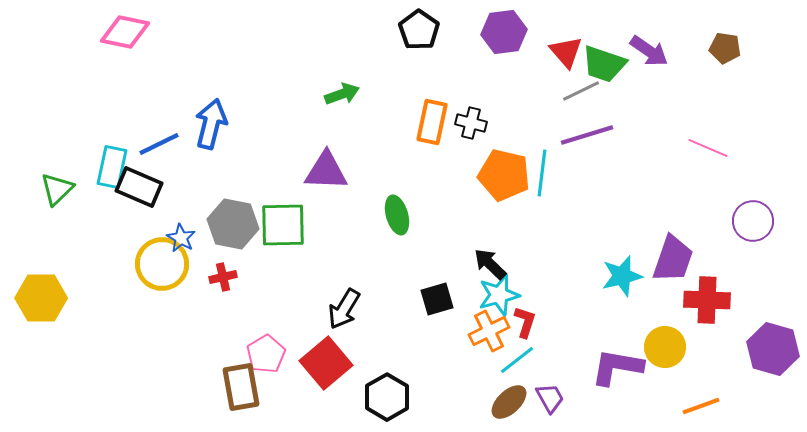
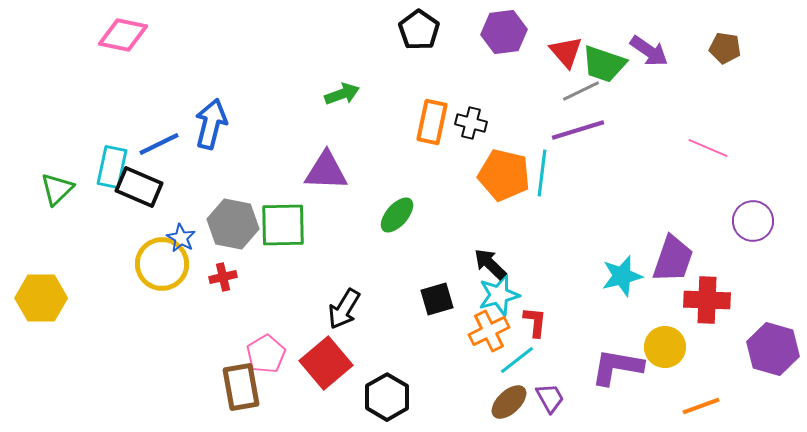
pink diamond at (125, 32): moved 2 px left, 3 px down
purple line at (587, 135): moved 9 px left, 5 px up
green ellipse at (397, 215): rotated 57 degrees clockwise
red L-shape at (525, 322): moved 10 px right; rotated 12 degrees counterclockwise
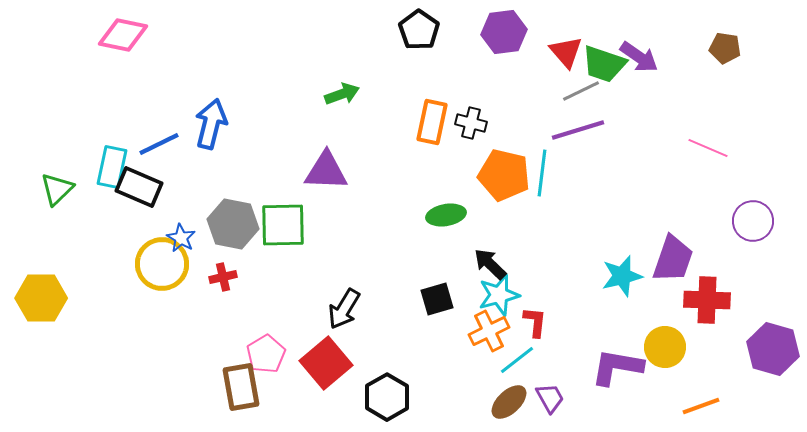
purple arrow at (649, 51): moved 10 px left, 6 px down
green ellipse at (397, 215): moved 49 px right; rotated 39 degrees clockwise
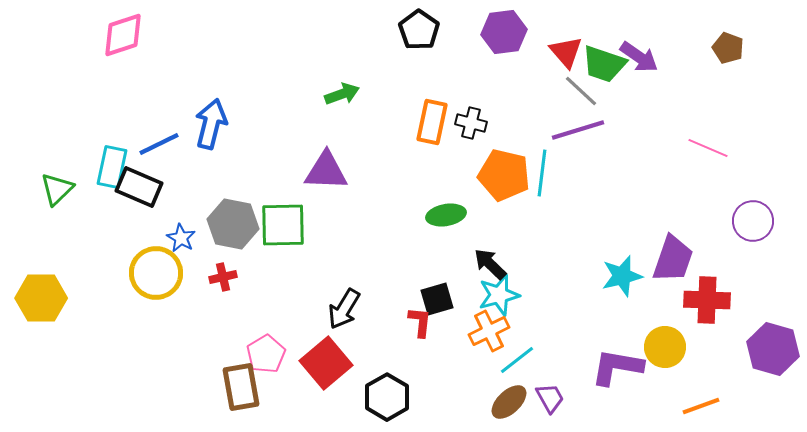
pink diamond at (123, 35): rotated 30 degrees counterclockwise
brown pentagon at (725, 48): moved 3 px right; rotated 12 degrees clockwise
gray line at (581, 91): rotated 69 degrees clockwise
yellow circle at (162, 264): moved 6 px left, 9 px down
red L-shape at (535, 322): moved 115 px left
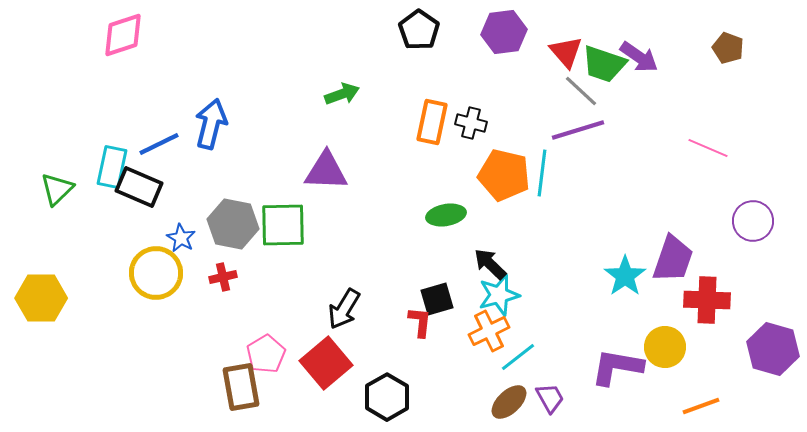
cyan star at (622, 276): moved 3 px right; rotated 21 degrees counterclockwise
cyan line at (517, 360): moved 1 px right, 3 px up
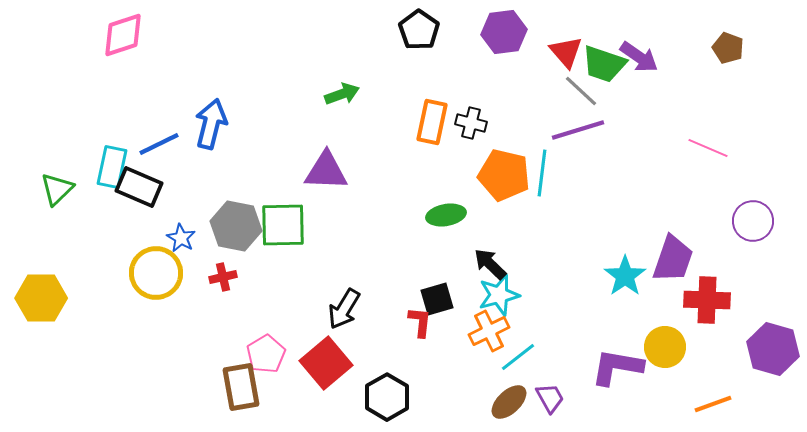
gray hexagon at (233, 224): moved 3 px right, 2 px down
orange line at (701, 406): moved 12 px right, 2 px up
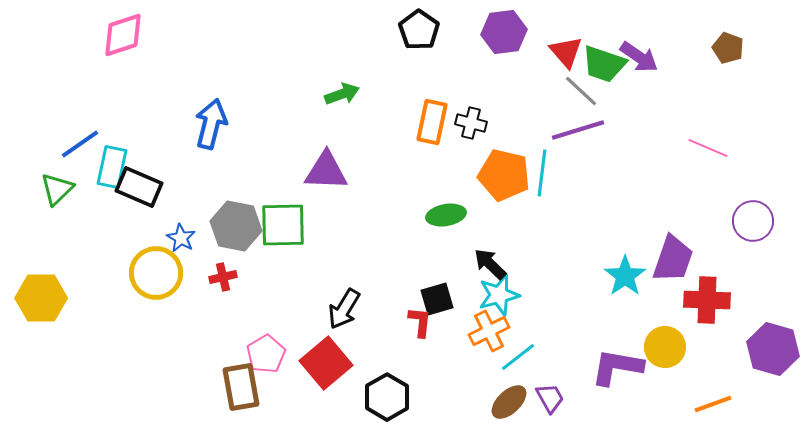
blue line at (159, 144): moved 79 px left; rotated 9 degrees counterclockwise
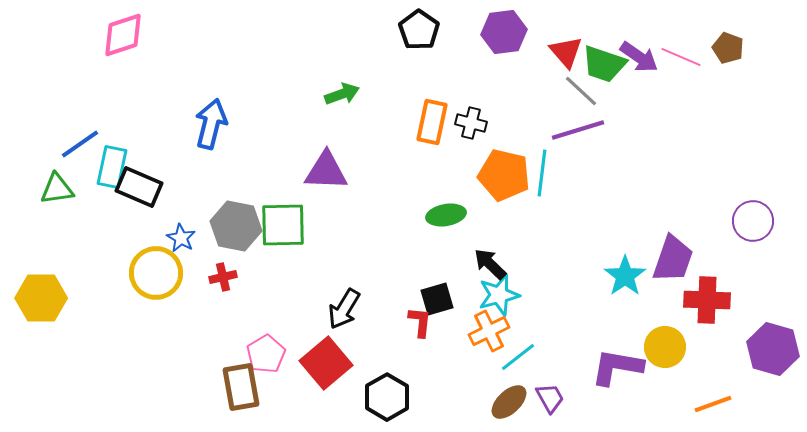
pink line at (708, 148): moved 27 px left, 91 px up
green triangle at (57, 189): rotated 36 degrees clockwise
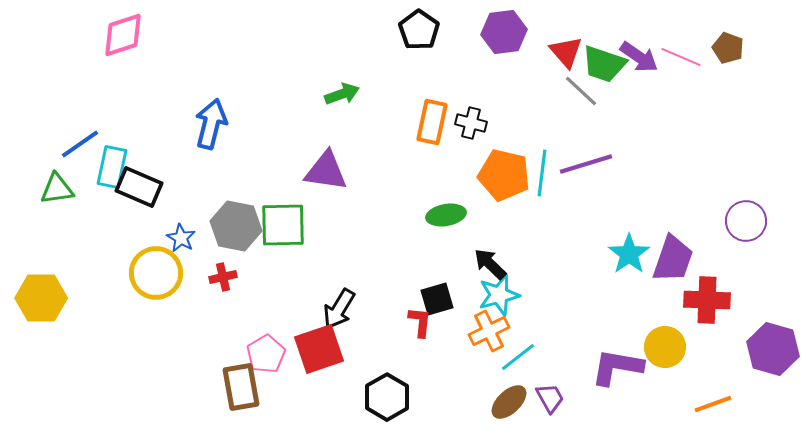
purple line at (578, 130): moved 8 px right, 34 px down
purple triangle at (326, 171): rotated 6 degrees clockwise
purple circle at (753, 221): moved 7 px left
cyan star at (625, 276): moved 4 px right, 22 px up
black arrow at (344, 309): moved 5 px left
red square at (326, 363): moved 7 px left, 14 px up; rotated 21 degrees clockwise
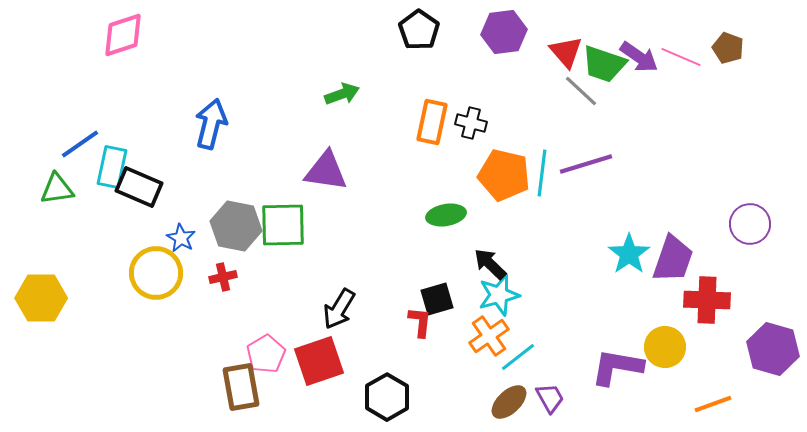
purple circle at (746, 221): moved 4 px right, 3 px down
orange cross at (489, 331): moved 5 px down; rotated 9 degrees counterclockwise
red square at (319, 349): moved 12 px down
